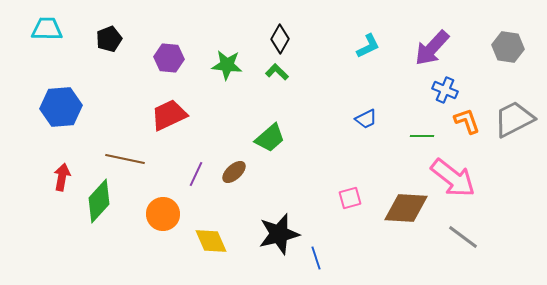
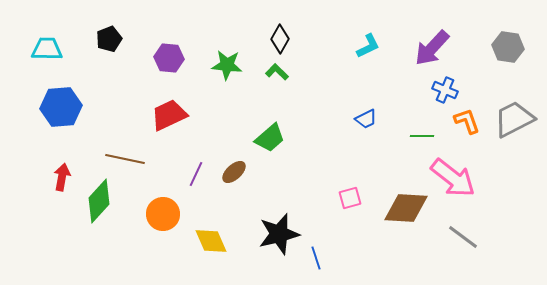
cyan trapezoid: moved 20 px down
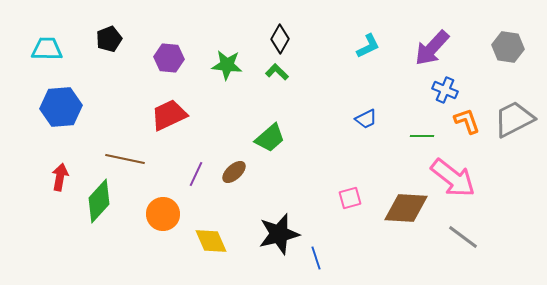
red arrow: moved 2 px left
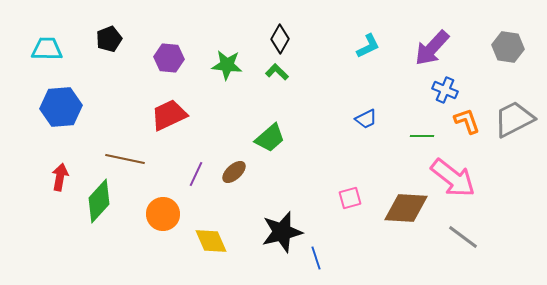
black star: moved 3 px right, 2 px up
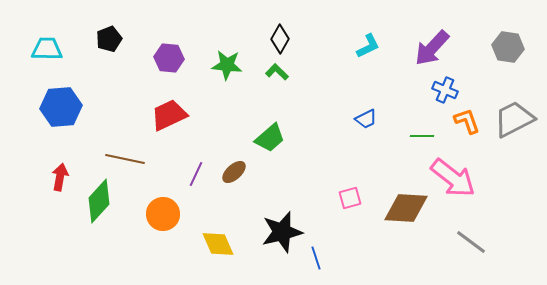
gray line: moved 8 px right, 5 px down
yellow diamond: moved 7 px right, 3 px down
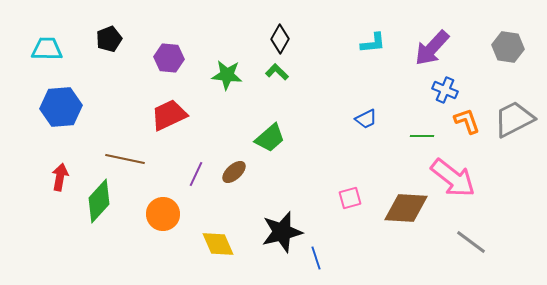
cyan L-shape: moved 5 px right, 3 px up; rotated 20 degrees clockwise
green star: moved 10 px down
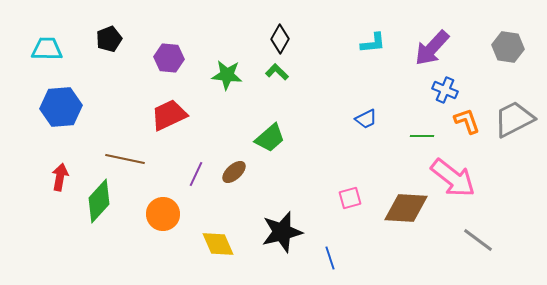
gray line: moved 7 px right, 2 px up
blue line: moved 14 px right
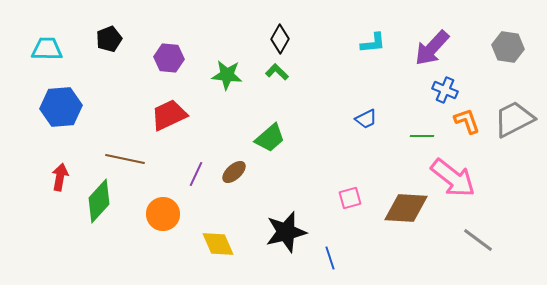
black star: moved 4 px right
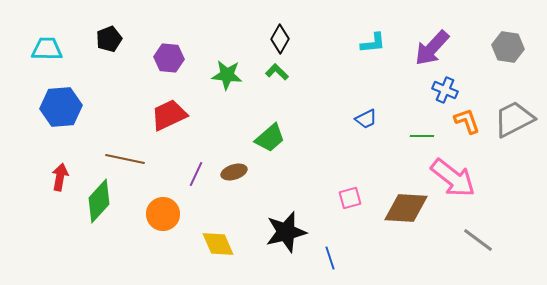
brown ellipse: rotated 25 degrees clockwise
